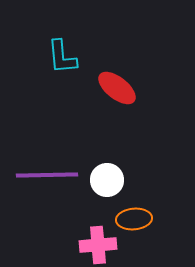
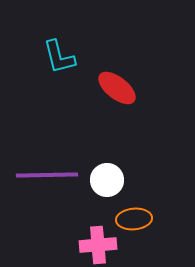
cyan L-shape: moved 3 px left; rotated 9 degrees counterclockwise
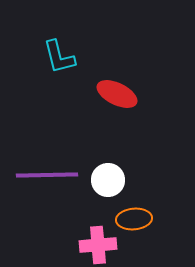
red ellipse: moved 6 px down; rotated 12 degrees counterclockwise
white circle: moved 1 px right
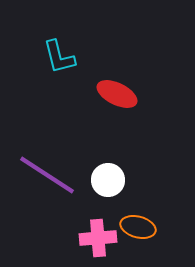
purple line: rotated 34 degrees clockwise
orange ellipse: moved 4 px right, 8 px down; rotated 20 degrees clockwise
pink cross: moved 7 px up
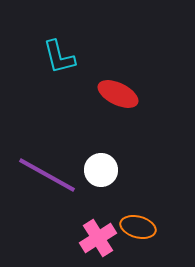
red ellipse: moved 1 px right
purple line: rotated 4 degrees counterclockwise
white circle: moved 7 px left, 10 px up
pink cross: rotated 27 degrees counterclockwise
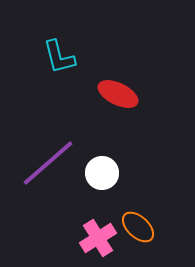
white circle: moved 1 px right, 3 px down
purple line: moved 1 px right, 12 px up; rotated 70 degrees counterclockwise
orange ellipse: rotated 28 degrees clockwise
